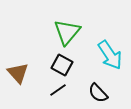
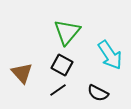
brown triangle: moved 4 px right
black semicircle: rotated 20 degrees counterclockwise
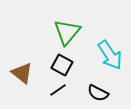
brown triangle: rotated 10 degrees counterclockwise
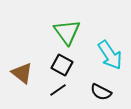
green triangle: rotated 16 degrees counterclockwise
black semicircle: moved 3 px right, 1 px up
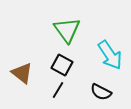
green triangle: moved 2 px up
black line: rotated 24 degrees counterclockwise
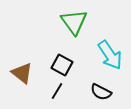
green triangle: moved 7 px right, 8 px up
black line: moved 1 px left, 1 px down
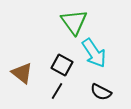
cyan arrow: moved 16 px left, 2 px up
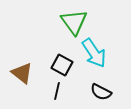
black line: rotated 18 degrees counterclockwise
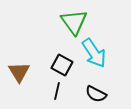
brown triangle: moved 3 px left, 1 px up; rotated 20 degrees clockwise
black semicircle: moved 5 px left, 2 px down
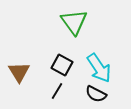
cyan arrow: moved 5 px right, 15 px down
black line: rotated 18 degrees clockwise
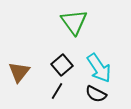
black square: rotated 20 degrees clockwise
brown triangle: rotated 10 degrees clockwise
